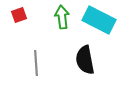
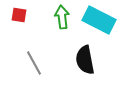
red square: rotated 28 degrees clockwise
gray line: moved 2 px left; rotated 25 degrees counterclockwise
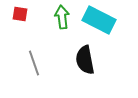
red square: moved 1 px right, 1 px up
gray line: rotated 10 degrees clockwise
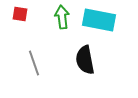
cyan rectangle: rotated 16 degrees counterclockwise
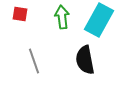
cyan rectangle: rotated 72 degrees counterclockwise
gray line: moved 2 px up
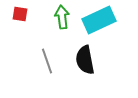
cyan rectangle: rotated 36 degrees clockwise
gray line: moved 13 px right
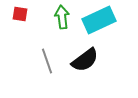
black semicircle: rotated 116 degrees counterclockwise
